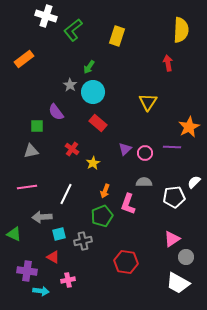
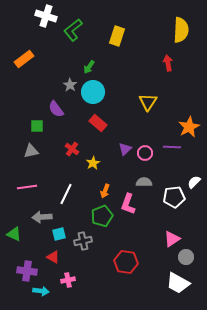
purple semicircle: moved 3 px up
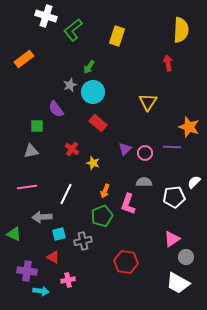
gray star: rotated 16 degrees clockwise
orange star: rotated 25 degrees counterclockwise
yellow star: rotated 24 degrees counterclockwise
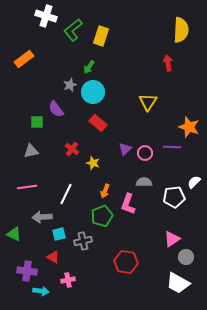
yellow rectangle: moved 16 px left
green square: moved 4 px up
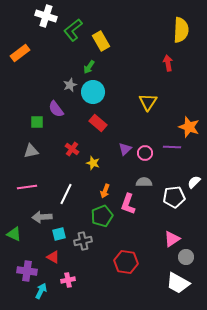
yellow rectangle: moved 5 px down; rotated 48 degrees counterclockwise
orange rectangle: moved 4 px left, 6 px up
cyan arrow: rotated 70 degrees counterclockwise
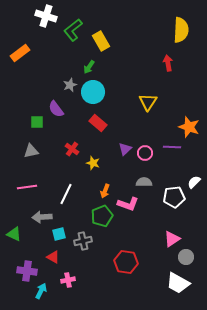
pink L-shape: rotated 90 degrees counterclockwise
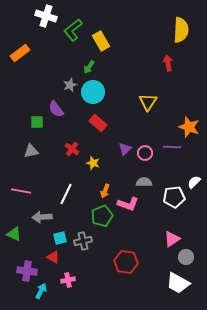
pink line: moved 6 px left, 4 px down; rotated 18 degrees clockwise
cyan square: moved 1 px right, 4 px down
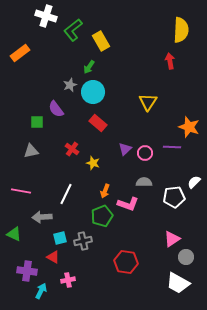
red arrow: moved 2 px right, 2 px up
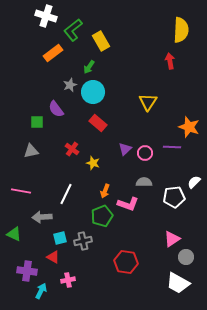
orange rectangle: moved 33 px right
